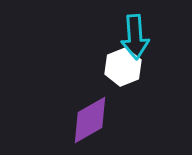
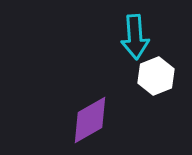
white hexagon: moved 33 px right, 9 px down
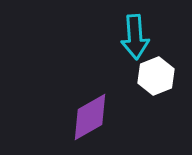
purple diamond: moved 3 px up
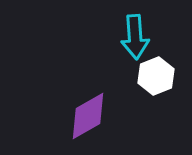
purple diamond: moved 2 px left, 1 px up
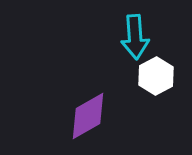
white hexagon: rotated 6 degrees counterclockwise
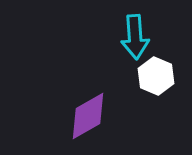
white hexagon: rotated 9 degrees counterclockwise
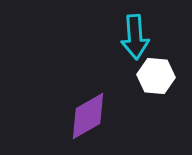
white hexagon: rotated 18 degrees counterclockwise
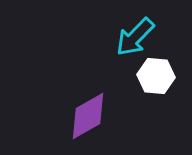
cyan arrow: rotated 48 degrees clockwise
